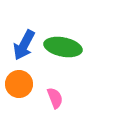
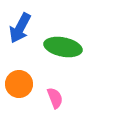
blue arrow: moved 4 px left, 17 px up
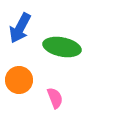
green ellipse: moved 1 px left
orange circle: moved 4 px up
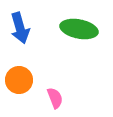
blue arrow: rotated 44 degrees counterclockwise
green ellipse: moved 17 px right, 18 px up
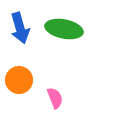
green ellipse: moved 15 px left
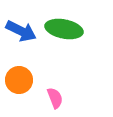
blue arrow: moved 1 px right, 3 px down; rotated 48 degrees counterclockwise
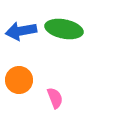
blue arrow: rotated 144 degrees clockwise
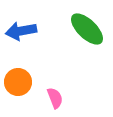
green ellipse: moved 23 px right; rotated 33 degrees clockwise
orange circle: moved 1 px left, 2 px down
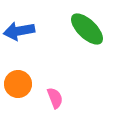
blue arrow: moved 2 px left
orange circle: moved 2 px down
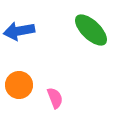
green ellipse: moved 4 px right, 1 px down
orange circle: moved 1 px right, 1 px down
